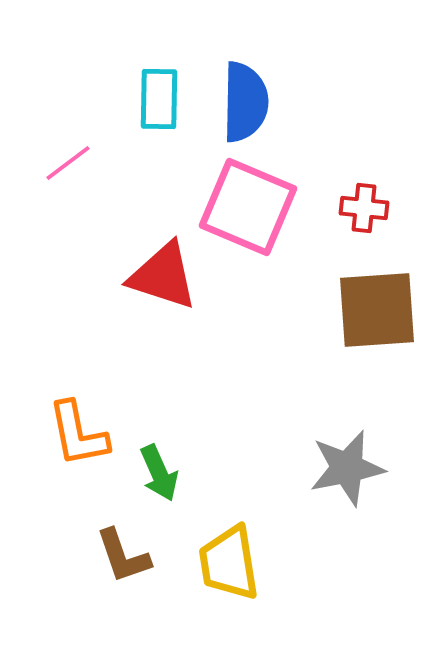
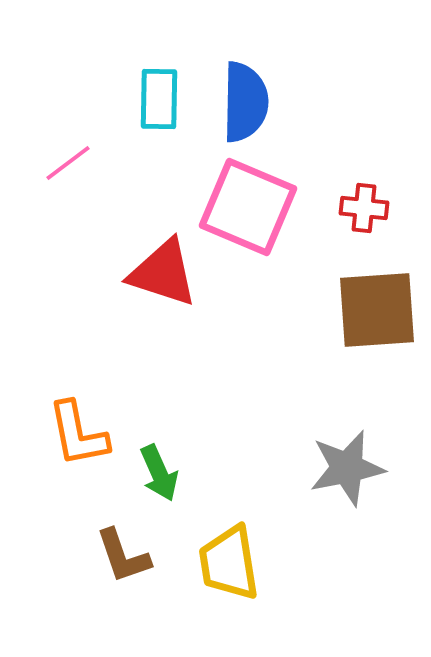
red triangle: moved 3 px up
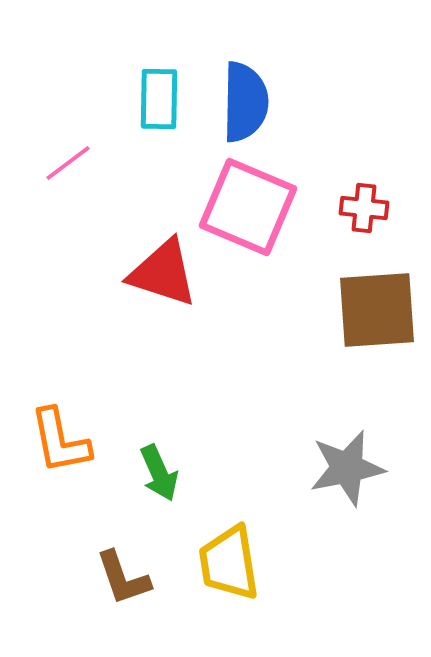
orange L-shape: moved 18 px left, 7 px down
brown L-shape: moved 22 px down
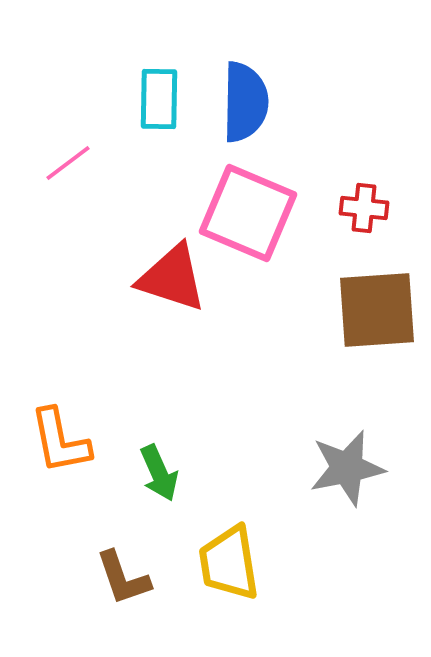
pink square: moved 6 px down
red triangle: moved 9 px right, 5 px down
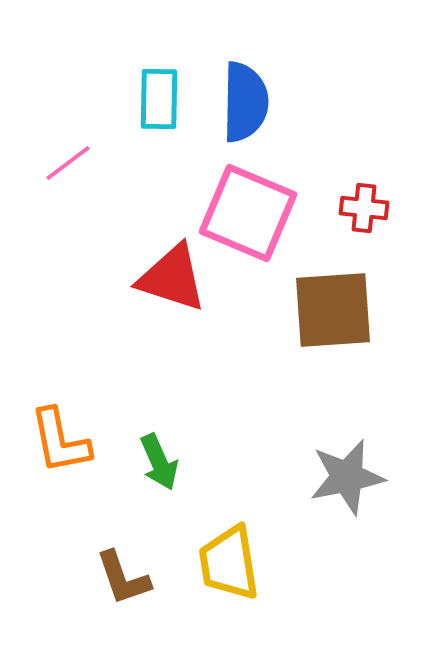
brown square: moved 44 px left
gray star: moved 9 px down
green arrow: moved 11 px up
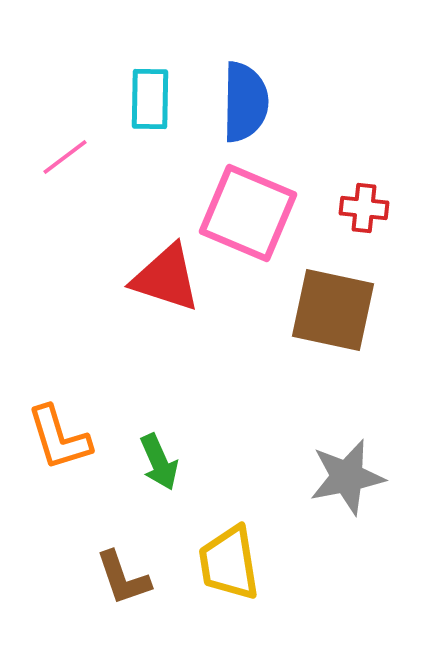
cyan rectangle: moved 9 px left
pink line: moved 3 px left, 6 px up
red triangle: moved 6 px left
brown square: rotated 16 degrees clockwise
orange L-shape: moved 1 px left, 3 px up; rotated 6 degrees counterclockwise
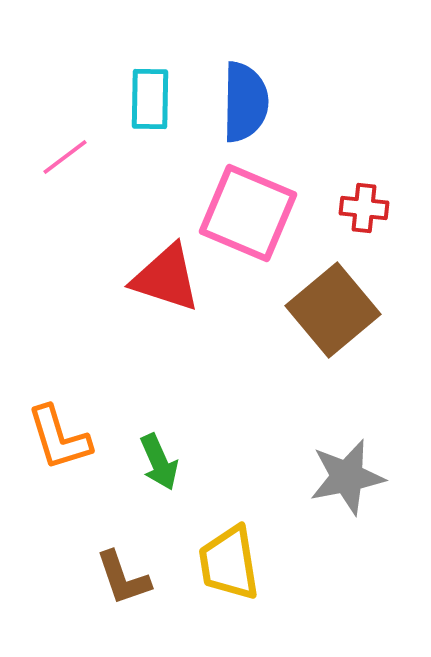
brown square: rotated 38 degrees clockwise
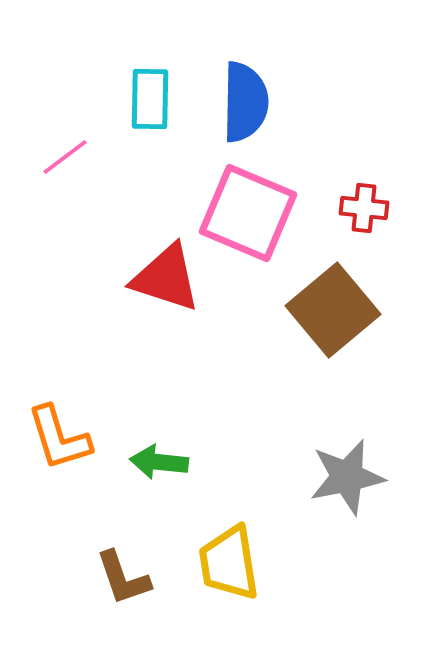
green arrow: rotated 120 degrees clockwise
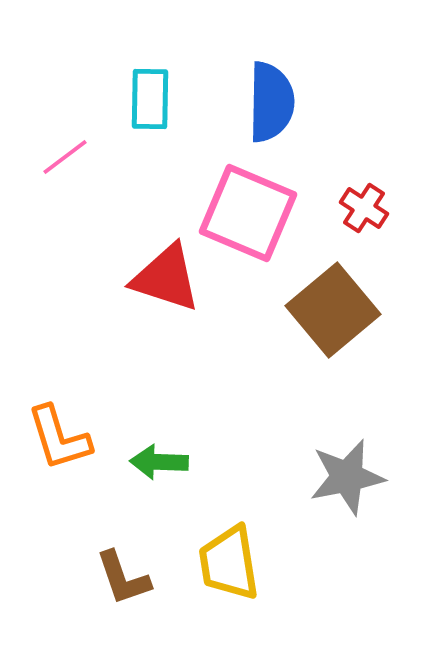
blue semicircle: moved 26 px right
red cross: rotated 27 degrees clockwise
green arrow: rotated 4 degrees counterclockwise
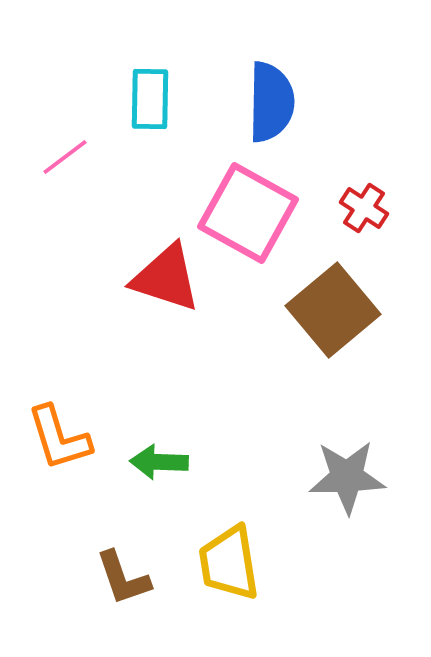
pink square: rotated 6 degrees clockwise
gray star: rotated 10 degrees clockwise
